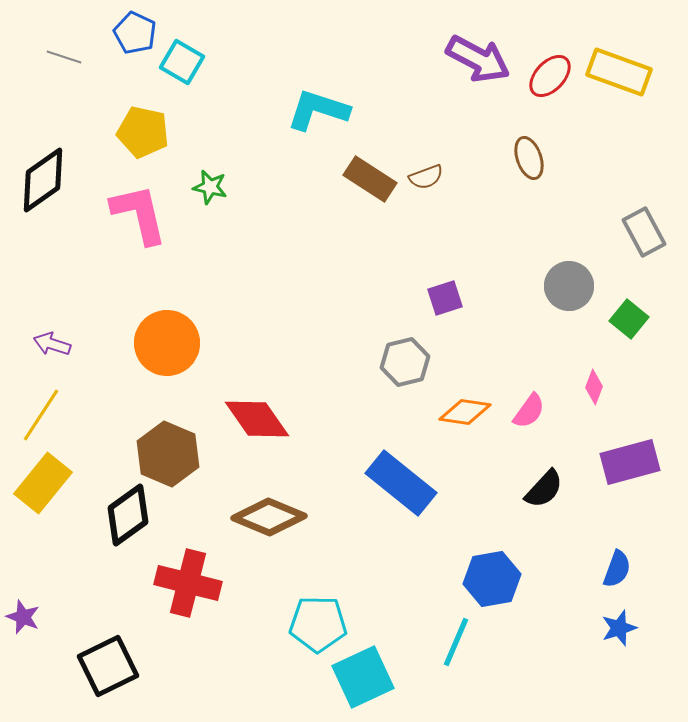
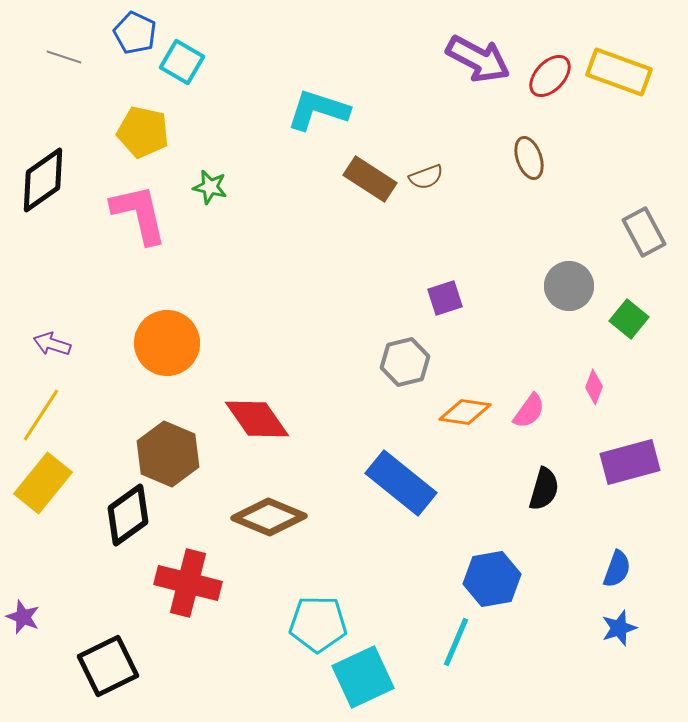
black semicircle at (544, 489): rotated 27 degrees counterclockwise
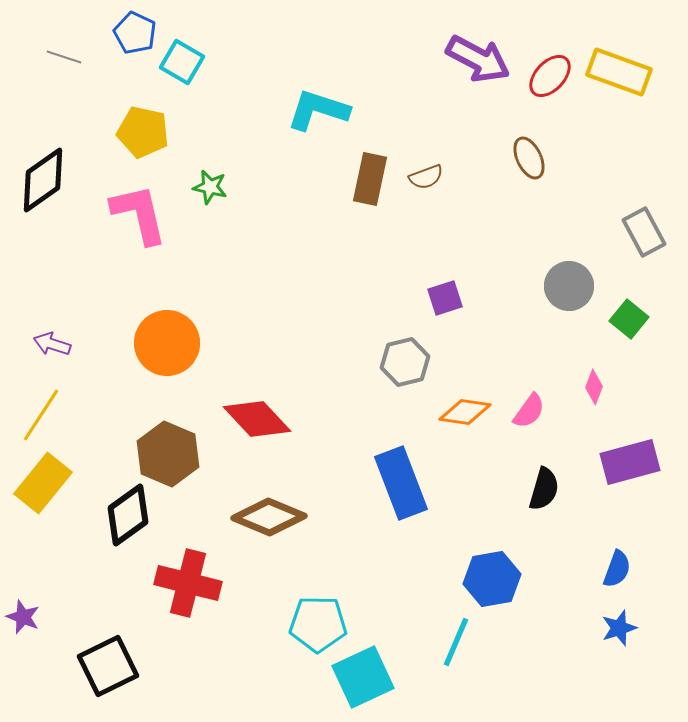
brown ellipse at (529, 158): rotated 6 degrees counterclockwise
brown rectangle at (370, 179): rotated 69 degrees clockwise
red diamond at (257, 419): rotated 8 degrees counterclockwise
blue rectangle at (401, 483): rotated 30 degrees clockwise
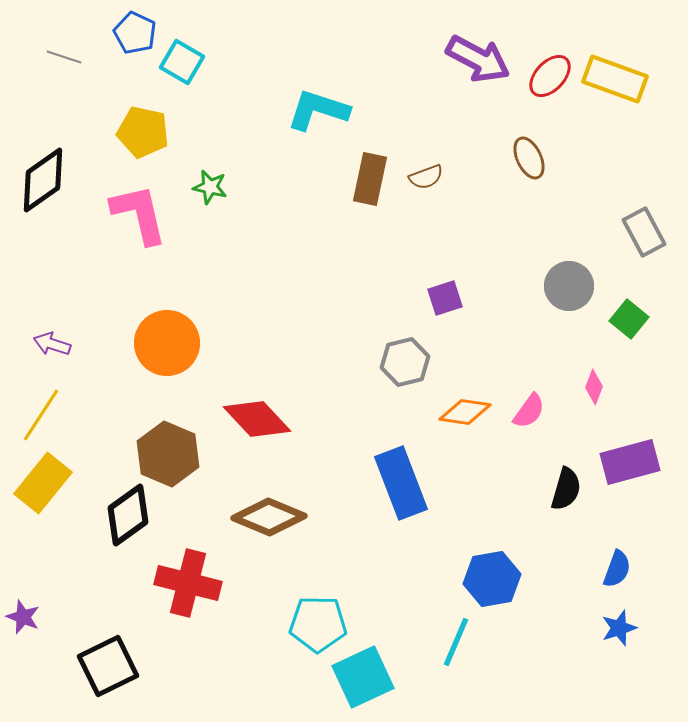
yellow rectangle at (619, 72): moved 4 px left, 7 px down
black semicircle at (544, 489): moved 22 px right
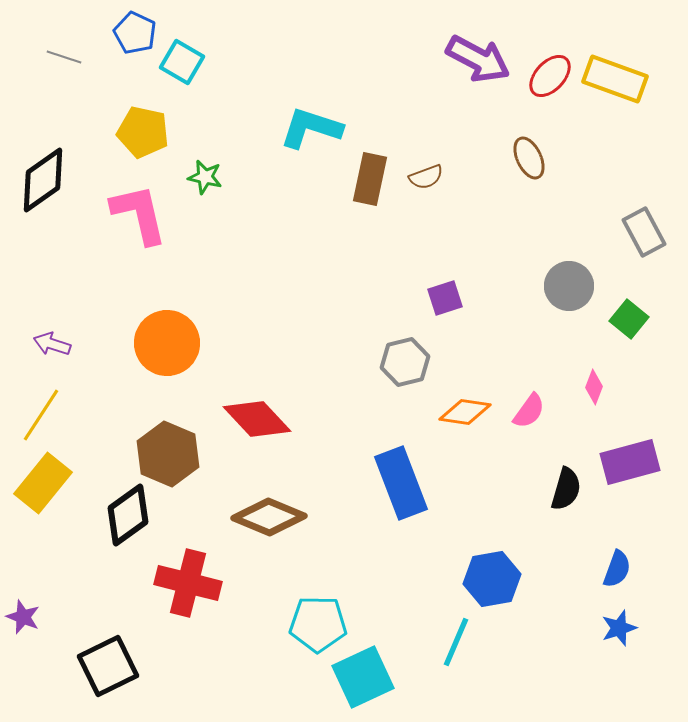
cyan L-shape at (318, 110): moved 7 px left, 18 px down
green star at (210, 187): moved 5 px left, 10 px up
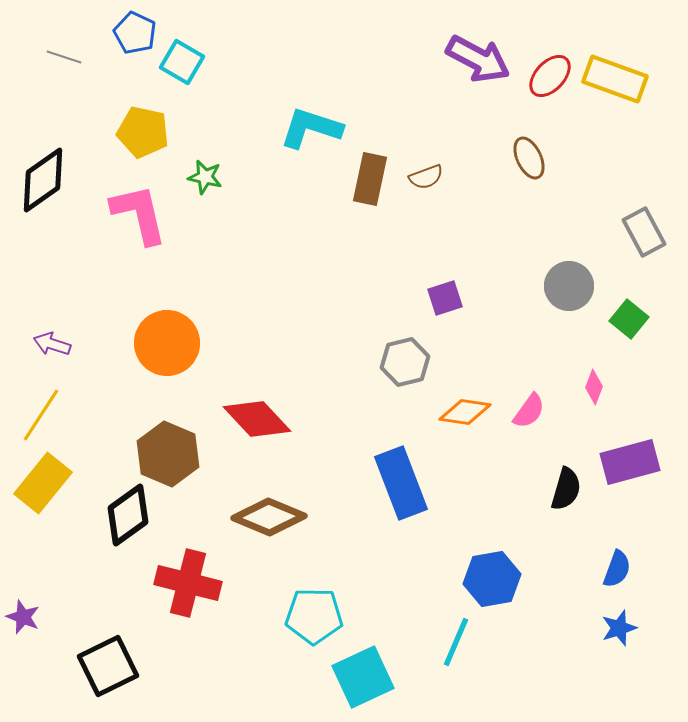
cyan pentagon at (318, 624): moved 4 px left, 8 px up
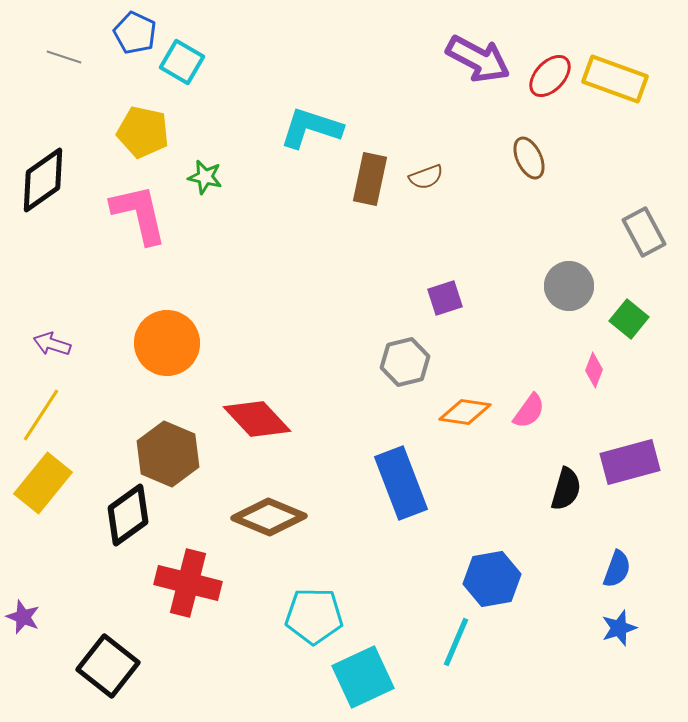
pink diamond at (594, 387): moved 17 px up
black square at (108, 666): rotated 26 degrees counterclockwise
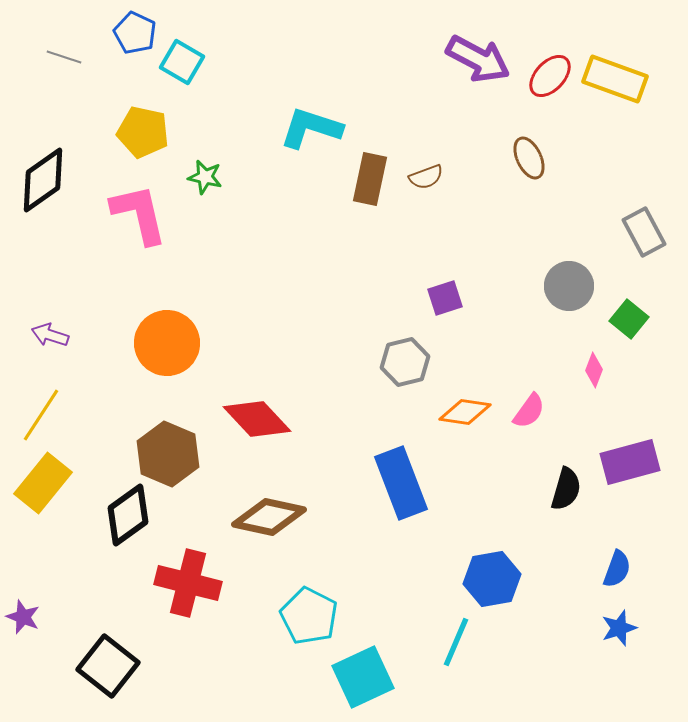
purple arrow at (52, 344): moved 2 px left, 9 px up
brown diamond at (269, 517): rotated 10 degrees counterclockwise
cyan pentagon at (314, 616): moved 5 px left; rotated 26 degrees clockwise
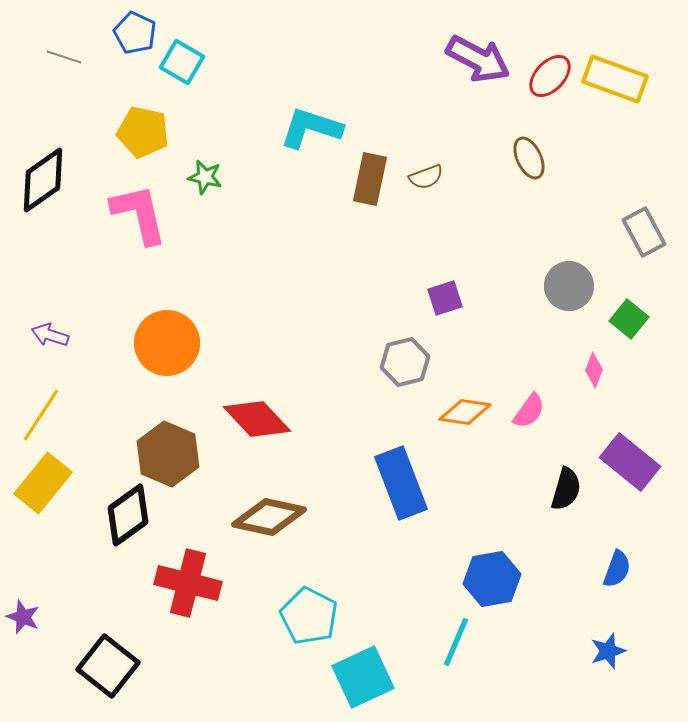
purple rectangle at (630, 462): rotated 54 degrees clockwise
blue star at (619, 628): moved 11 px left, 23 px down
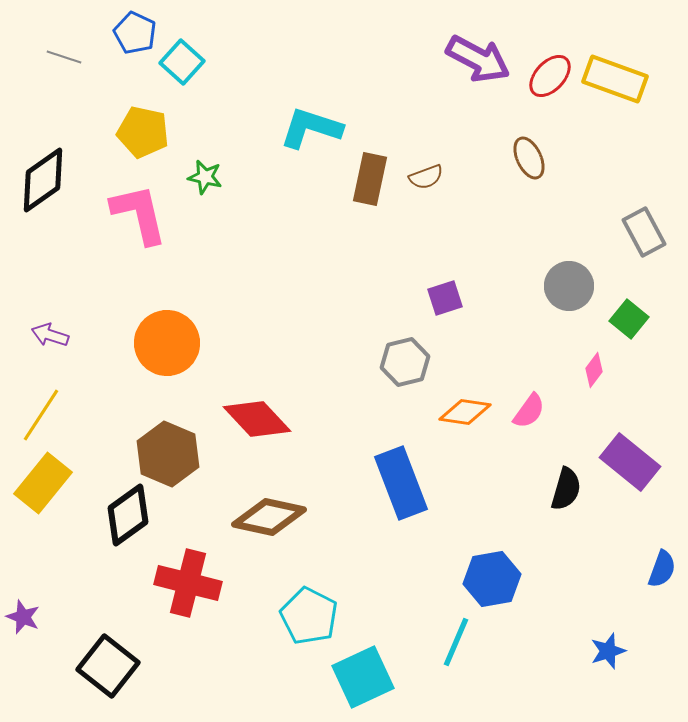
cyan square at (182, 62): rotated 12 degrees clockwise
pink diamond at (594, 370): rotated 16 degrees clockwise
blue semicircle at (617, 569): moved 45 px right
